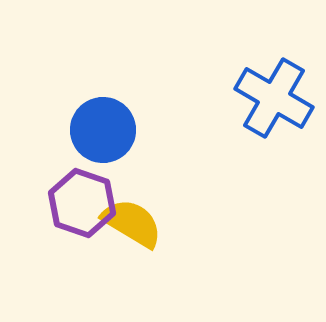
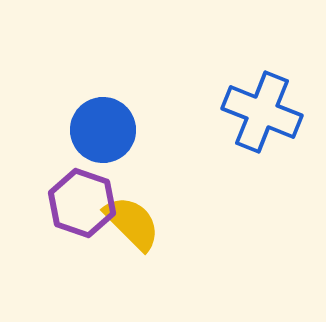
blue cross: moved 12 px left, 14 px down; rotated 8 degrees counterclockwise
yellow semicircle: rotated 14 degrees clockwise
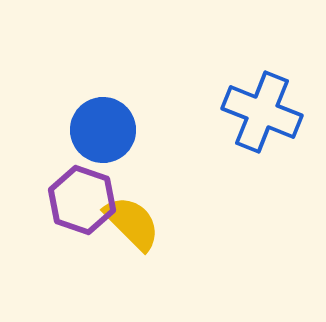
purple hexagon: moved 3 px up
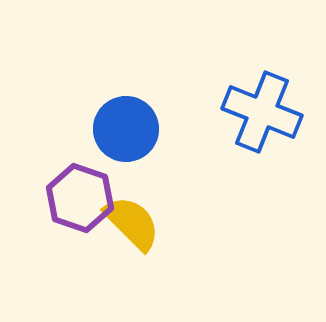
blue circle: moved 23 px right, 1 px up
purple hexagon: moved 2 px left, 2 px up
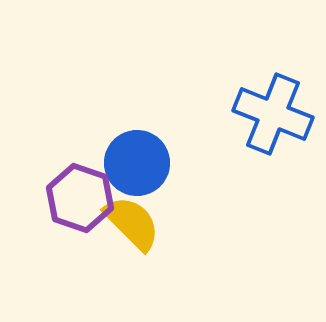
blue cross: moved 11 px right, 2 px down
blue circle: moved 11 px right, 34 px down
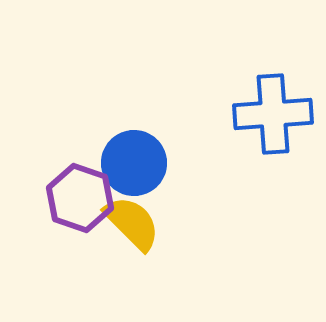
blue cross: rotated 26 degrees counterclockwise
blue circle: moved 3 px left
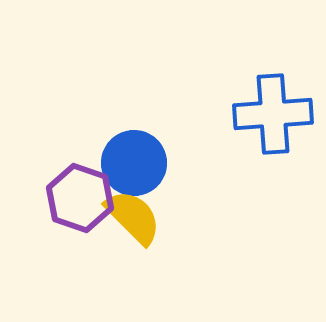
yellow semicircle: moved 1 px right, 6 px up
